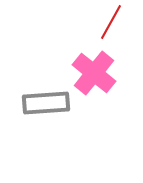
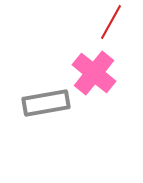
gray rectangle: rotated 6 degrees counterclockwise
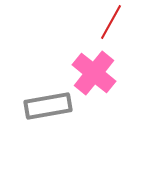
gray rectangle: moved 2 px right, 3 px down
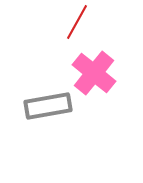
red line: moved 34 px left
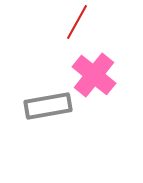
pink cross: moved 2 px down
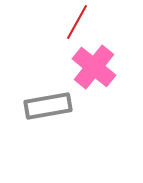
pink cross: moved 8 px up
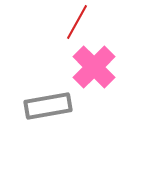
pink cross: rotated 6 degrees clockwise
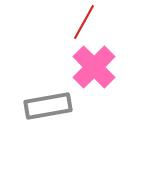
red line: moved 7 px right
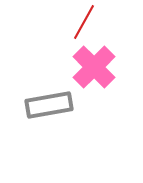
gray rectangle: moved 1 px right, 1 px up
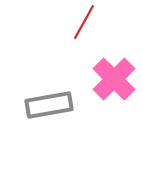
pink cross: moved 20 px right, 12 px down
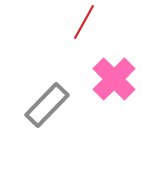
gray rectangle: moved 2 px left; rotated 36 degrees counterclockwise
